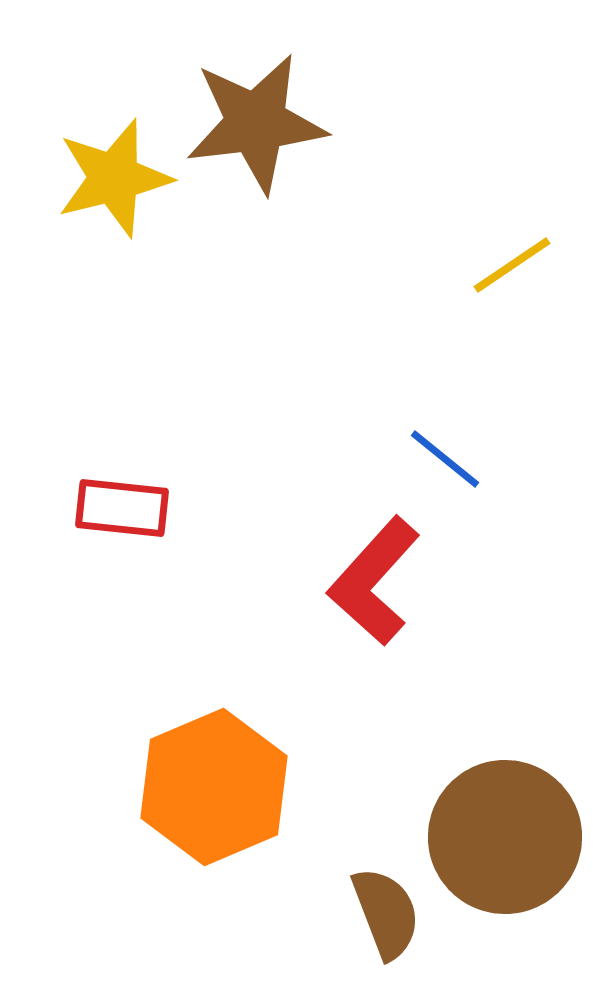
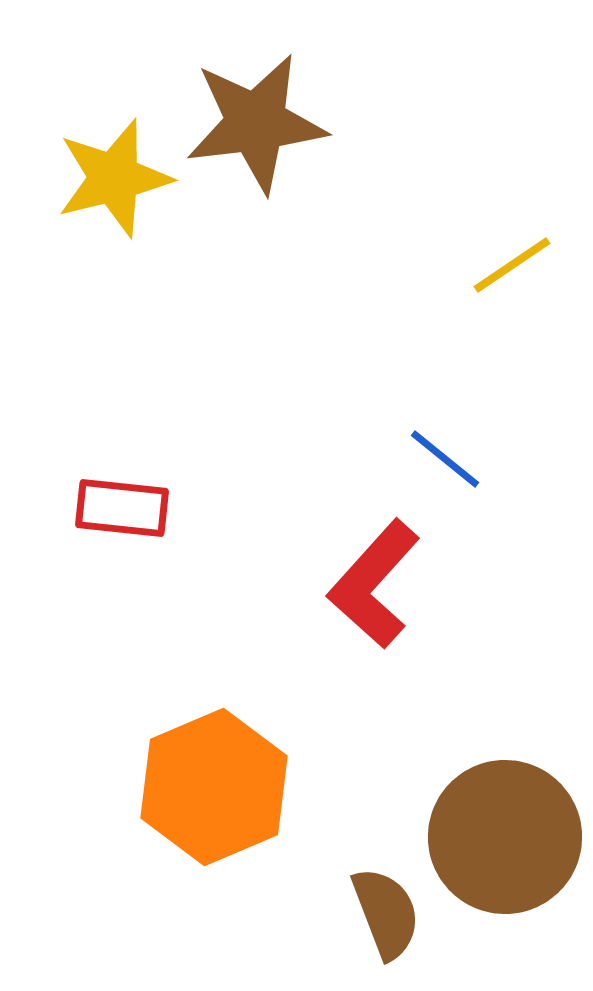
red L-shape: moved 3 px down
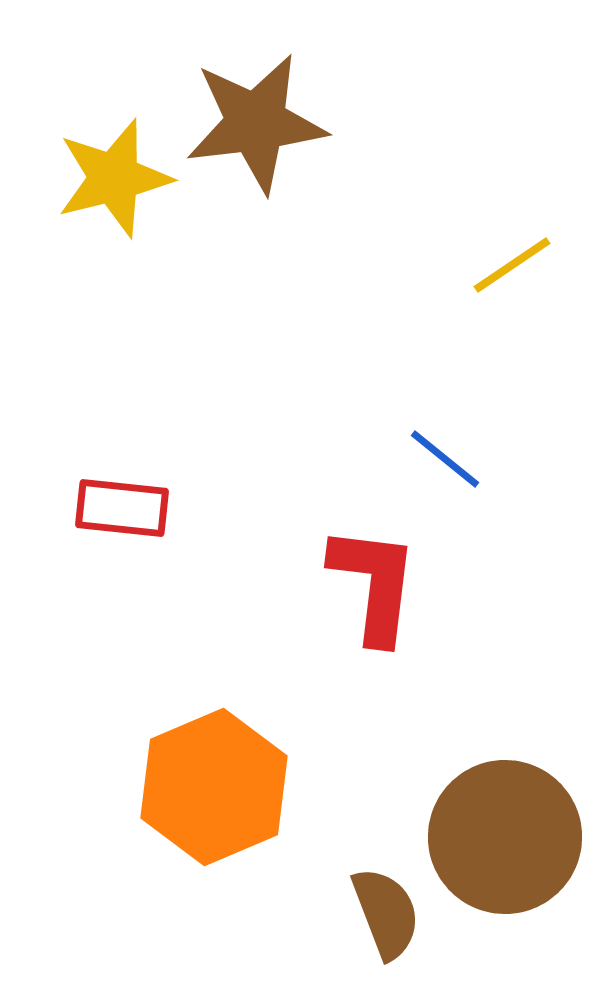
red L-shape: rotated 145 degrees clockwise
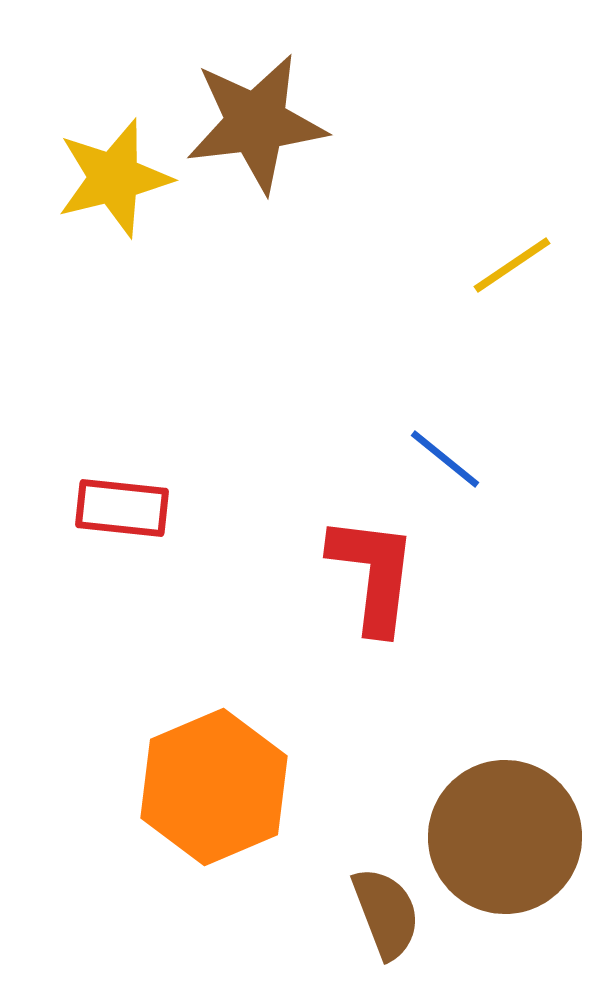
red L-shape: moved 1 px left, 10 px up
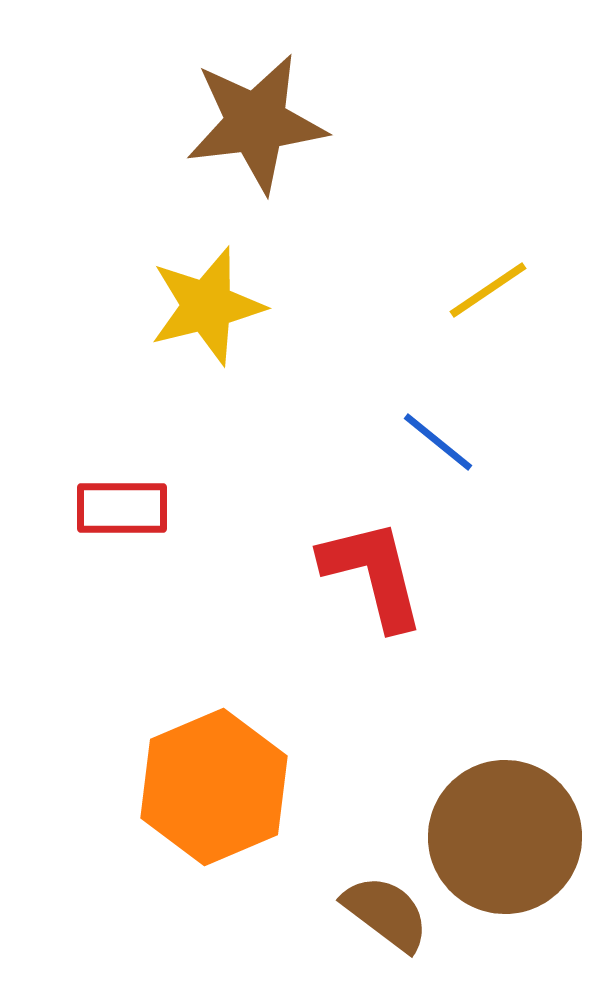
yellow star: moved 93 px right, 128 px down
yellow line: moved 24 px left, 25 px down
blue line: moved 7 px left, 17 px up
red rectangle: rotated 6 degrees counterclockwise
red L-shape: rotated 21 degrees counterclockwise
brown semicircle: rotated 32 degrees counterclockwise
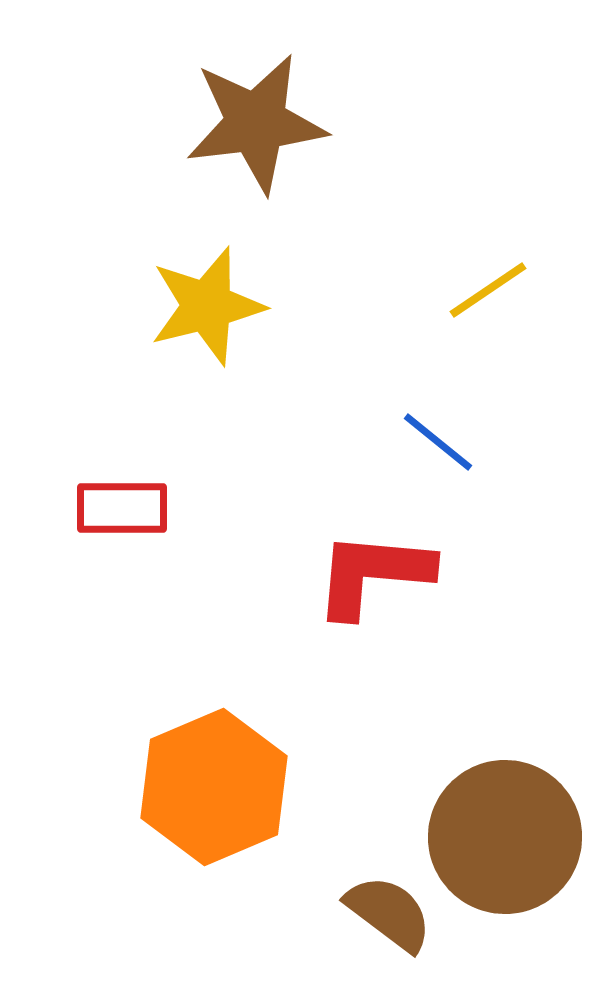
red L-shape: rotated 71 degrees counterclockwise
brown semicircle: moved 3 px right
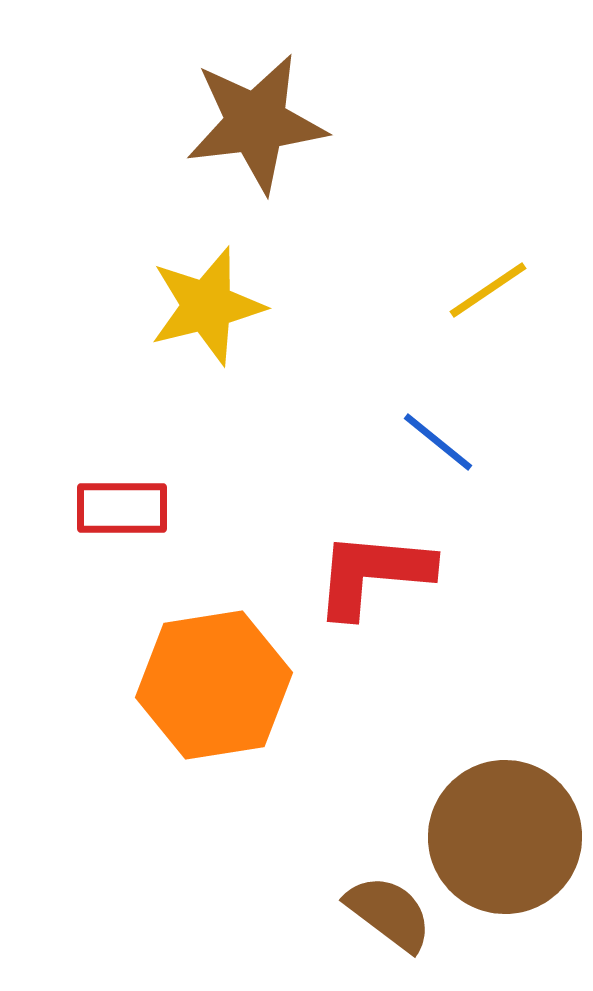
orange hexagon: moved 102 px up; rotated 14 degrees clockwise
